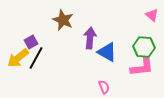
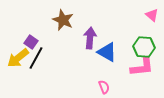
purple square: rotated 24 degrees counterclockwise
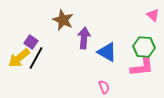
pink triangle: moved 1 px right
purple arrow: moved 6 px left
yellow arrow: moved 1 px right
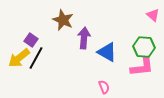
purple square: moved 2 px up
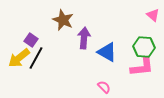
pink semicircle: rotated 24 degrees counterclockwise
